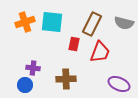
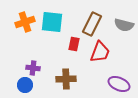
gray semicircle: moved 2 px down
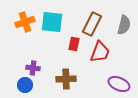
gray semicircle: rotated 90 degrees counterclockwise
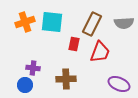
gray semicircle: moved 2 px up; rotated 72 degrees clockwise
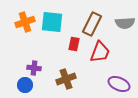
gray semicircle: moved 1 px right
purple cross: moved 1 px right
brown cross: rotated 18 degrees counterclockwise
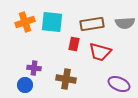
brown rectangle: rotated 55 degrees clockwise
red trapezoid: rotated 85 degrees clockwise
brown cross: rotated 30 degrees clockwise
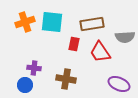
gray semicircle: moved 14 px down
red trapezoid: rotated 40 degrees clockwise
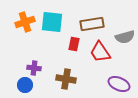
gray semicircle: rotated 12 degrees counterclockwise
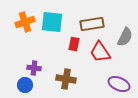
gray semicircle: rotated 48 degrees counterclockwise
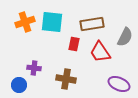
blue circle: moved 6 px left
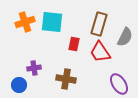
brown rectangle: moved 7 px right; rotated 65 degrees counterclockwise
purple cross: rotated 16 degrees counterclockwise
purple ellipse: rotated 35 degrees clockwise
